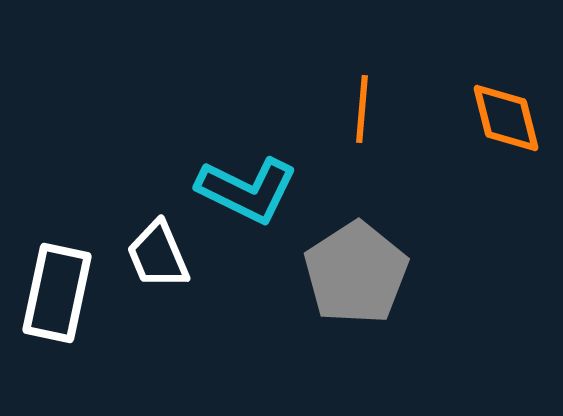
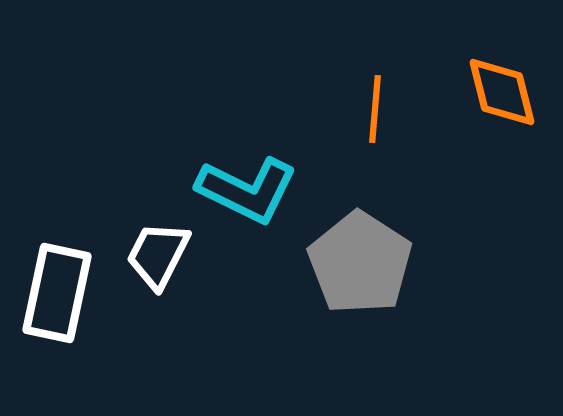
orange line: moved 13 px right
orange diamond: moved 4 px left, 26 px up
white trapezoid: rotated 50 degrees clockwise
gray pentagon: moved 4 px right, 10 px up; rotated 6 degrees counterclockwise
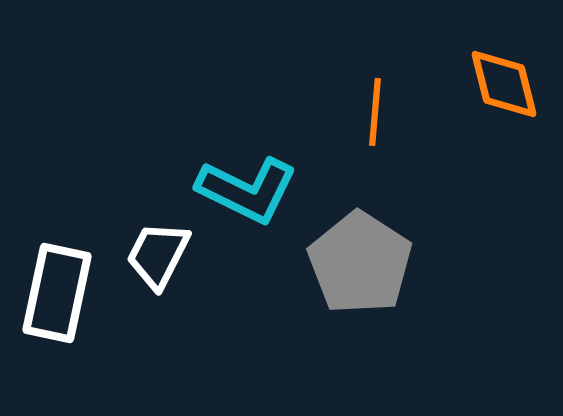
orange diamond: moved 2 px right, 8 px up
orange line: moved 3 px down
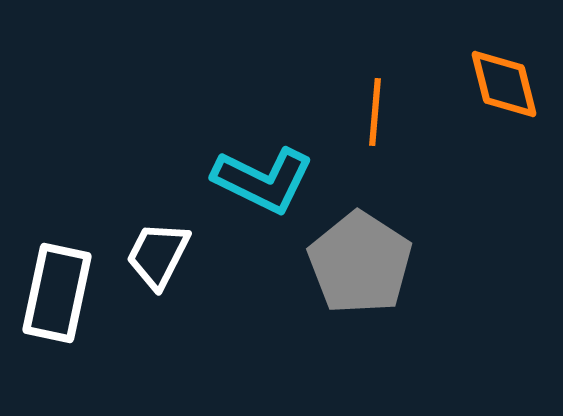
cyan L-shape: moved 16 px right, 10 px up
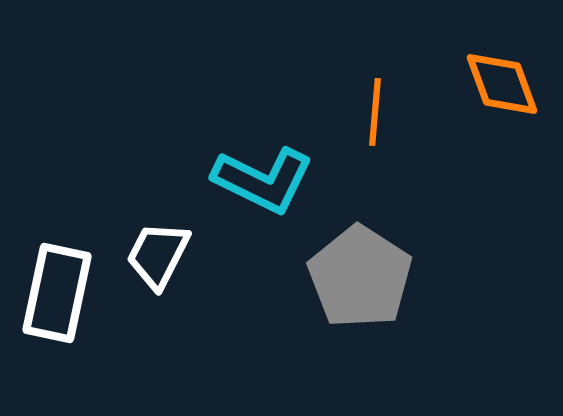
orange diamond: moved 2 px left; rotated 6 degrees counterclockwise
gray pentagon: moved 14 px down
